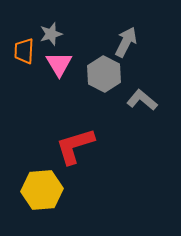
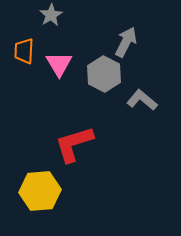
gray star: moved 19 px up; rotated 15 degrees counterclockwise
red L-shape: moved 1 px left, 2 px up
yellow hexagon: moved 2 px left, 1 px down
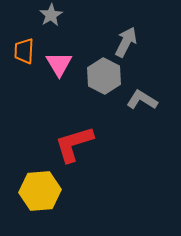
gray hexagon: moved 2 px down
gray L-shape: rotated 8 degrees counterclockwise
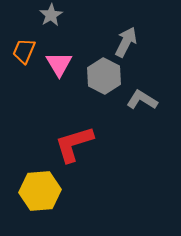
orange trapezoid: rotated 20 degrees clockwise
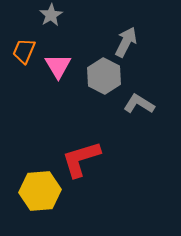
pink triangle: moved 1 px left, 2 px down
gray L-shape: moved 3 px left, 4 px down
red L-shape: moved 7 px right, 15 px down
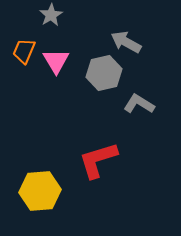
gray arrow: rotated 88 degrees counterclockwise
pink triangle: moved 2 px left, 5 px up
gray hexagon: moved 3 px up; rotated 20 degrees clockwise
red L-shape: moved 17 px right, 1 px down
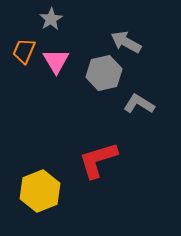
gray star: moved 4 px down
yellow hexagon: rotated 18 degrees counterclockwise
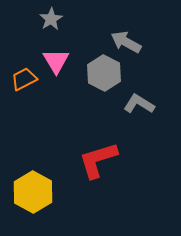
orange trapezoid: moved 28 px down; rotated 40 degrees clockwise
gray hexagon: rotated 20 degrees counterclockwise
yellow hexagon: moved 7 px left, 1 px down; rotated 9 degrees counterclockwise
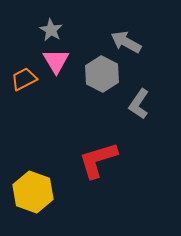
gray star: moved 11 px down; rotated 10 degrees counterclockwise
gray hexagon: moved 2 px left, 1 px down
gray L-shape: rotated 88 degrees counterclockwise
yellow hexagon: rotated 9 degrees counterclockwise
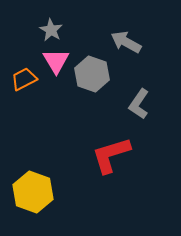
gray hexagon: moved 10 px left; rotated 8 degrees counterclockwise
red L-shape: moved 13 px right, 5 px up
